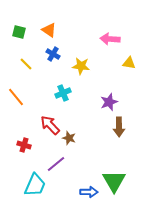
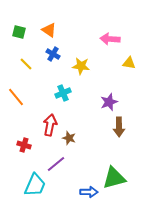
red arrow: rotated 55 degrees clockwise
green triangle: moved 3 px up; rotated 45 degrees clockwise
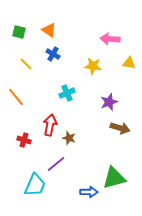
yellow star: moved 12 px right
cyan cross: moved 4 px right
brown arrow: moved 1 px right, 1 px down; rotated 72 degrees counterclockwise
red cross: moved 5 px up
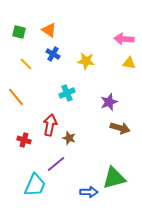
pink arrow: moved 14 px right
yellow star: moved 7 px left, 5 px up
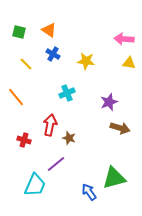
blue arrow: rotated 126 degrees counterclockwise
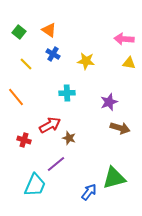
green square: rotated 24 degrees clockwise
cyan cross: rotated 21 degrees clockwise
red arrow: rotated 50 degrees clockwise
blue arrow: rotated 72 degrees clockwise
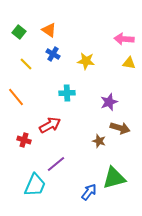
brown star: moved 30 px right, 3 px down
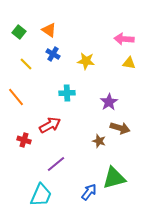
purple star: rotated 12 degrees counterclockwise
cyan trapezoid: moved 6 px right, 10 px down
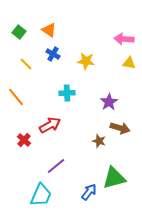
red cross: rotated 24 degrees clockwise
purple line: moved 2 px down
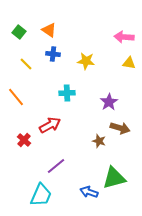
pink arrow: moved 2 px up
blue cross: rotated 24 degrees counterclockwise
blue arrow: rotated 108 degrees counterclockwise
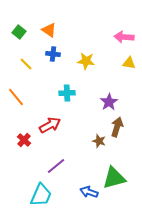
brown arrow: moved 3 px left, 1 px up; rotated 90 degrees counterclockwise
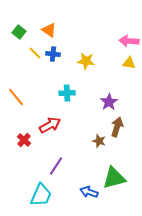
pink arrow: moved 5 px right, 4 px down
yellow line: moved 9 px right, 11 px up
purple line: rotated 18 degrees counterclockwise
